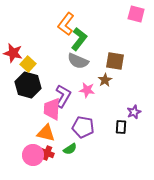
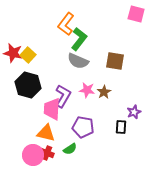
yellow square: moved 9 px up
brown star: moved 1 px left, 12 px down
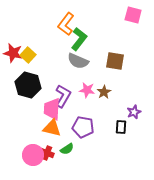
pink square: moved 3 px left, 1 px down
orange triangle: moved 6 px right, 5 px up
green semicircle: moved 3 px left
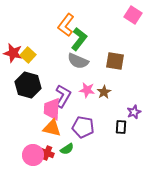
pink square: rotated 18 degrees clockwise
orange L-shape: moved 1 px down
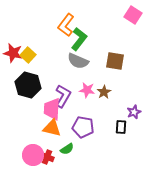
red cross: moved 4 px down
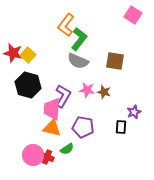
brown star: rotated 24 degrees counterclockwise
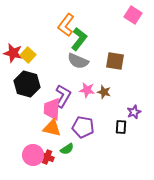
black hexagon: moved 1 px left, 1 px up
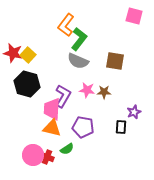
pink square: moved 1 px right, 1 px down; rotated 18 degrees counterclockwise
brown star: rotated 16 degrees counterclockwise
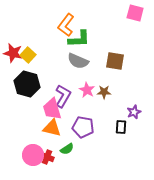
pink square: moved 1 px right, 3 px up
green L-shape: rotated 50 degrees clockwise
pink star: rotated 21 degrees clockwise
pink trapezoid: rotated 20 degrees counterclockwise
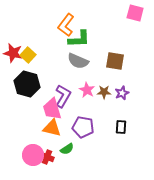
purple star: moved 12 px left, 19 px up
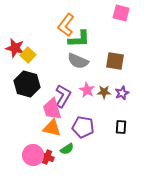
pink square: moved 14 px left
red star: moved 2 px right, 5 px up
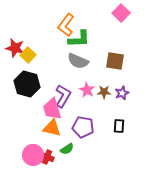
pink square: rotated 30 degrees clockwise
black rectangle: moved 2 px left, 1 px up
